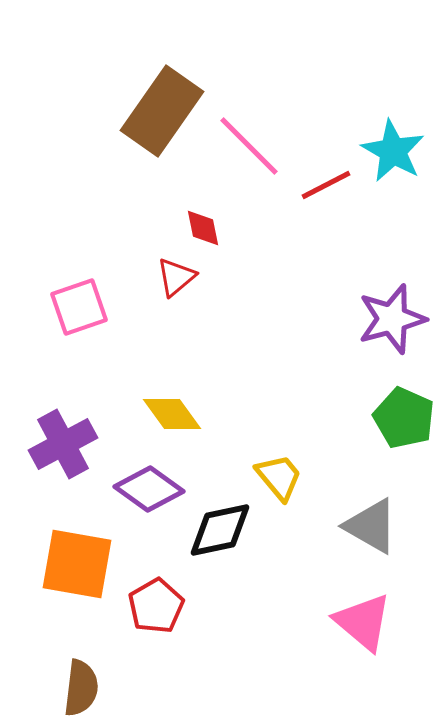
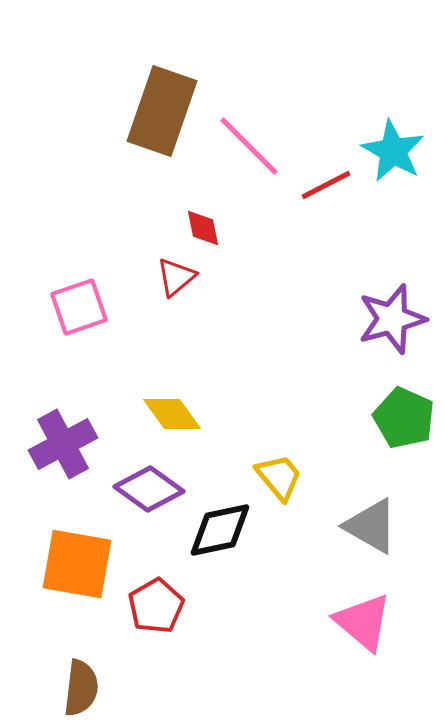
brown rectangle: rotated 16 degrees counterclockwise
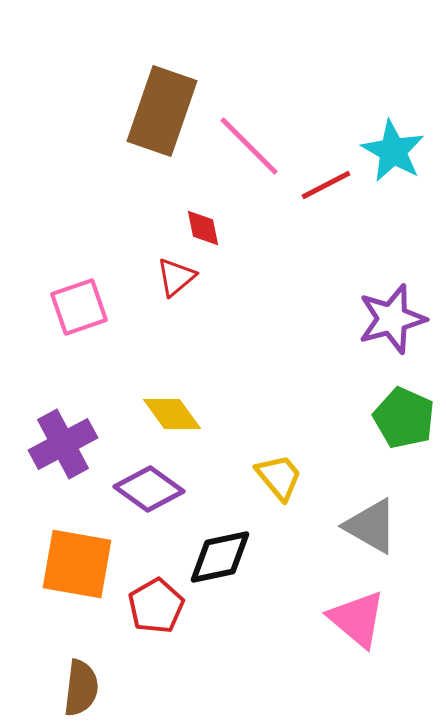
black diamond: moved 27 px down
pink triangle: moved 6 px left, 3 px up
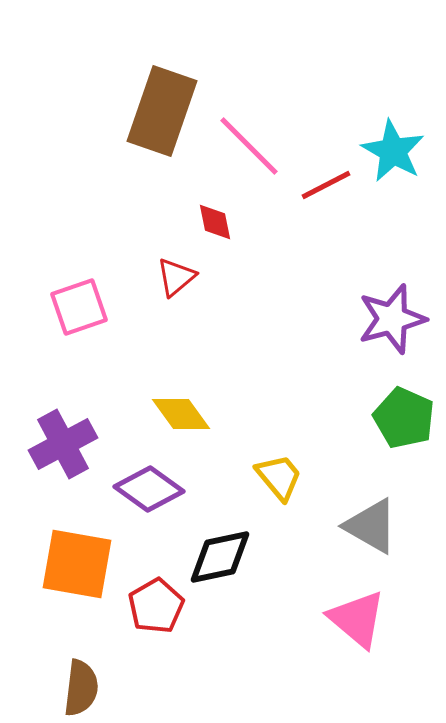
red diamond: moved 12 px right, 6 px up
yellow diamond: moved 9 px right
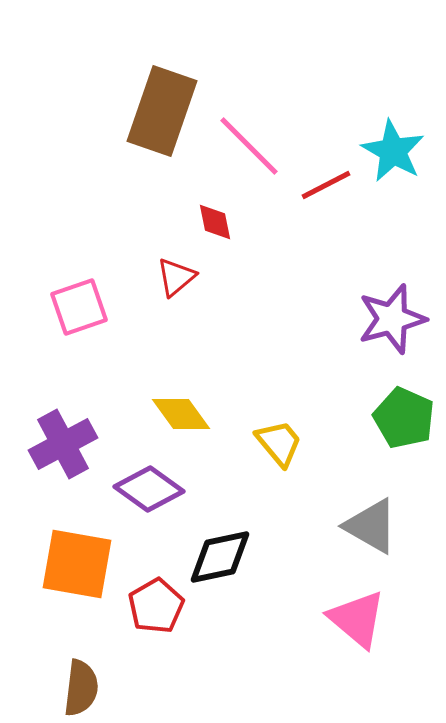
yellow trapezoid: moved 34 px up
